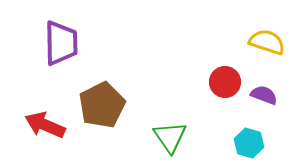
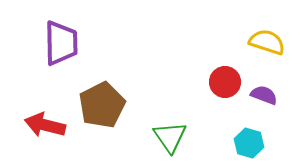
red arrow: rotated 9 degrees counterclockwise
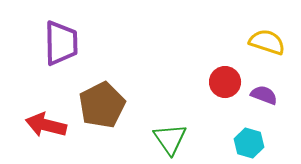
red arrow: moved 1 px right
green triangle: moved 2 px down
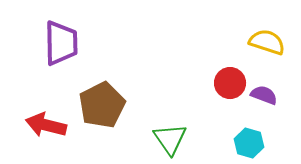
red circle: moved 5 px right, 1 px down
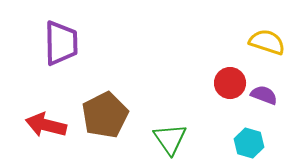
brown pentagon: moved 3 px right, 10 px down
